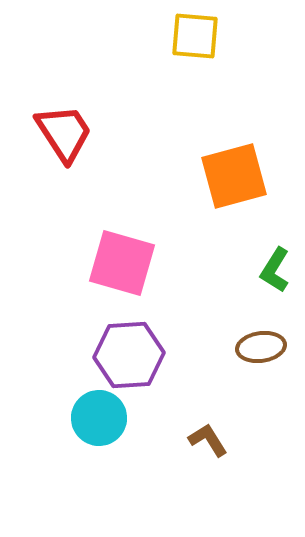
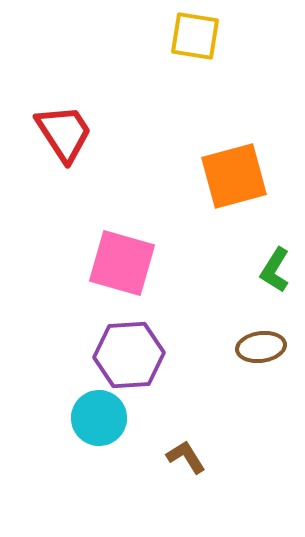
yellow square: rotated 4 degrees clockwise
brown L-shape: moved 22 px left, 17 px down
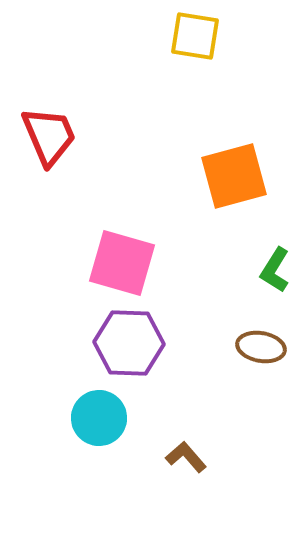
red trapezoid: moved 15 px left, 3 px down; rotated 10 degrees clockwise
brown ellipse: rotated 18 degrees clockwise
purple hexagon: moved 12 px up; rotated 6 degrees clockwise
brown L-shape: rotated 9 degrees counterclockwise
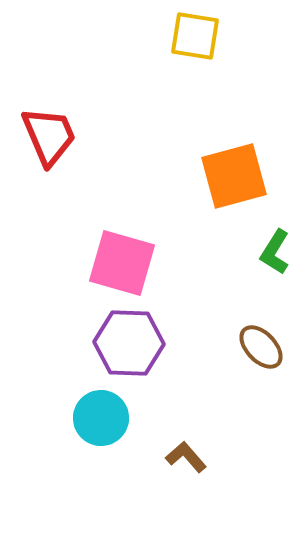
green L-shape: moved 18 px up
brown ellipse: rotated 36 degrees clockwise
cyan circle: moved 2 px right
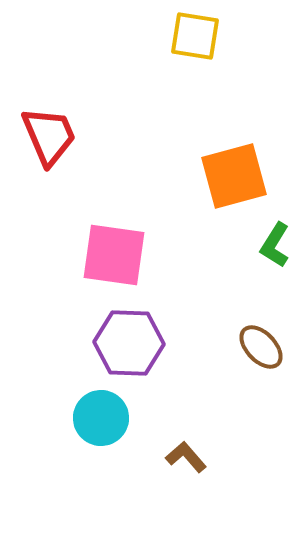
green L-shape: moved 7 px up
pink square: moved 8 px left, 8 px up; rotated 8 degrees counterclockwise
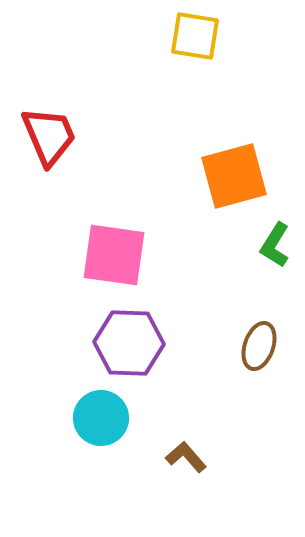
brown ellipse: moved 2 px left, 1 px up; rotated 63 degrees clockwise
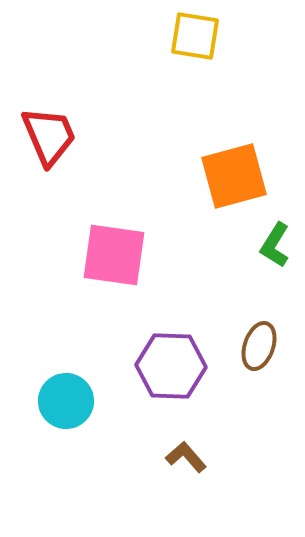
purple hexagon: moved 42 px right, 23 px down
cyan circle: moved 35 px left, 17 px up
